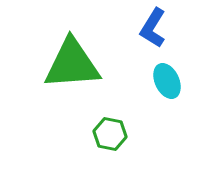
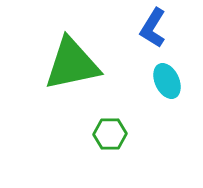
green triangle: rotated 8 degrees counterclockwise
green hexagon: rotated 12 degrees counterclockwise
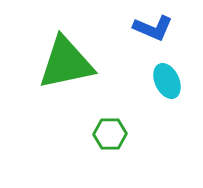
blue L-shape: rotated 99 degrees counterclockwise
green triangle: moved 6 px left, 1 px up
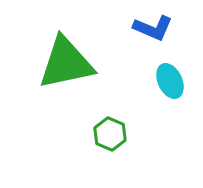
cyan ellipse: moved 3 px right
green hexagon: rotated 24 degrees clockwise
